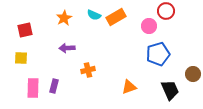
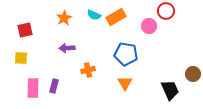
blue pentagon: moved 32 px left; rotated 25 degrees clockwise
orange triangle: moved 4 px left, 4 px up; rotated 42 degrees counterclockwise
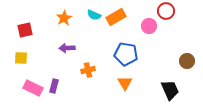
brown circle: moved 6 px left, 13 px up
pink rectangle: rotated 66 degrees counterclockwise
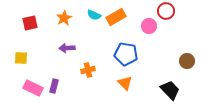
red square: moved 5 px right, 7 px up
orange triangle: rotated 14 degrees counterclockwise
black trapezoid: rotated 20 degrees counterclockwise
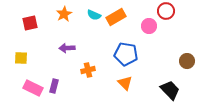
orange star: moved 4 px up
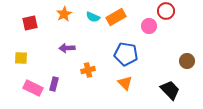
cyan semicircle: moved 1 px left, 2 px down
purple rectangle: moved 2 px up
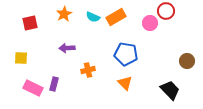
pink circle: moved 1 px right, 3 px up
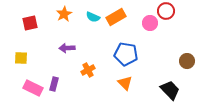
orange cross: rotated 16 degrees counterclockwise
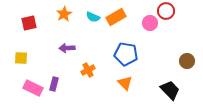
red square: moved 1 px left
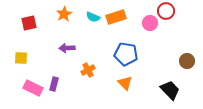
orange rectangle: rotated 12 degrees clockwise
